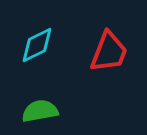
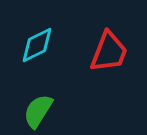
green semicircle: moved 2 px left; rotated 48 degrees counterclockwise
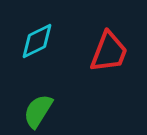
cyan diamond: moved 4 px up
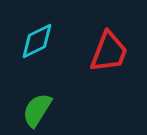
green semicircle: moved 1 px left, 1 px up
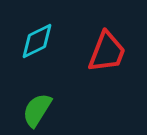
red trapezoid: moved 2 px left
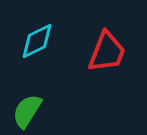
green semicircle: moved 10 px left, 1 px down
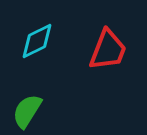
red trapezoid: moved 1 px right, 2 px up
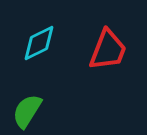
cyan diamond: moved 2 px right, 2 px down
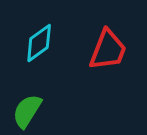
cyan diamond: rotated 9 degrees counterclockwise
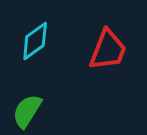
cyan diamond: moved 4 px left, 2 px up
